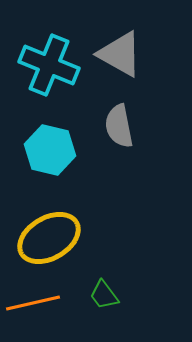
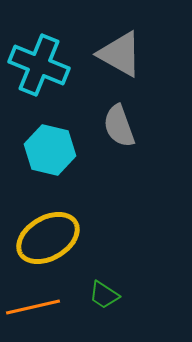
cyan cross: moved 10 px left
gray semicircle: rotated 9 degrees counterclockwise
yellow ellipse: moved 1 px left
green trapezoid: rotated 20 degrees counterclockwise
orange line: moved 4 px down
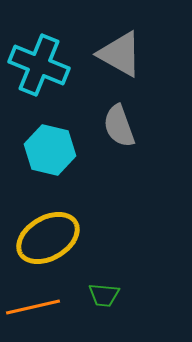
green trapezoid: rotated 28 degrees counterclockwise
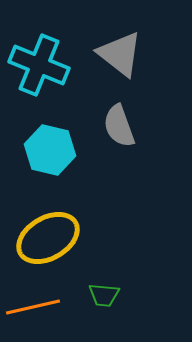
gray triangle: rotated 9 degrees clockwise
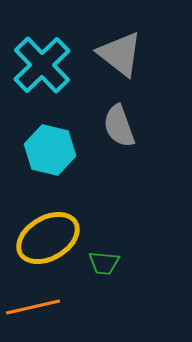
cyan cross: moved 3 px right; rotated 24 degrees clockwise
green trapezoid: moved 32 px up
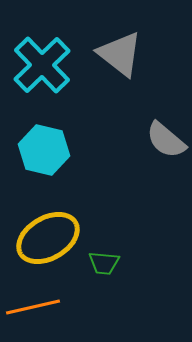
gray semicircle: moved 47 px right, 14 px down; rotated 30 degrees counterclockwise
cyan hexagon: moved 6 px left
